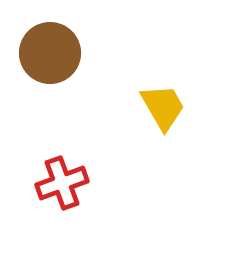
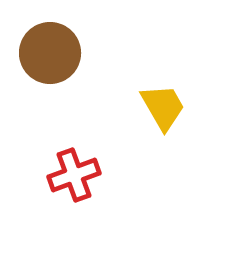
red cross: moved 12 px right, 8 px up
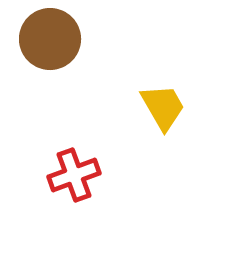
brown circle: moved 14 px up
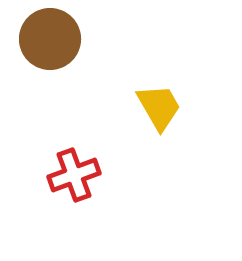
yellow trapezoid: moved 4 px left
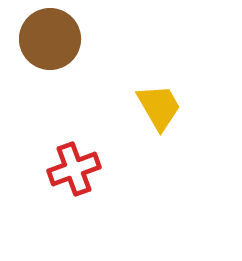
red cross: moved 6 px up
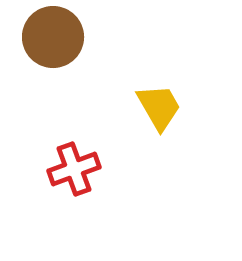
brown circle: moved 3 px right, 2 px up
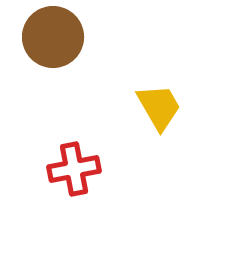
red cross: rotated 9 degrees clockwise
